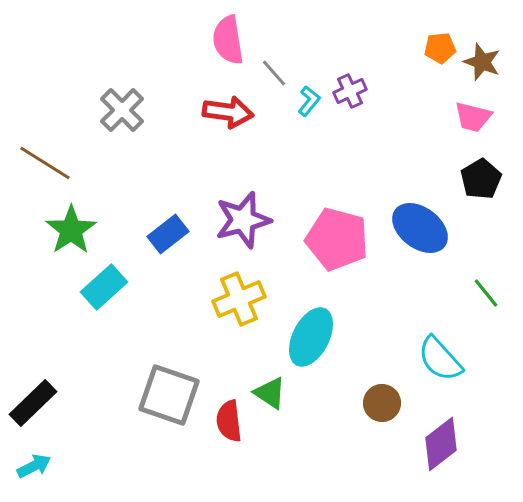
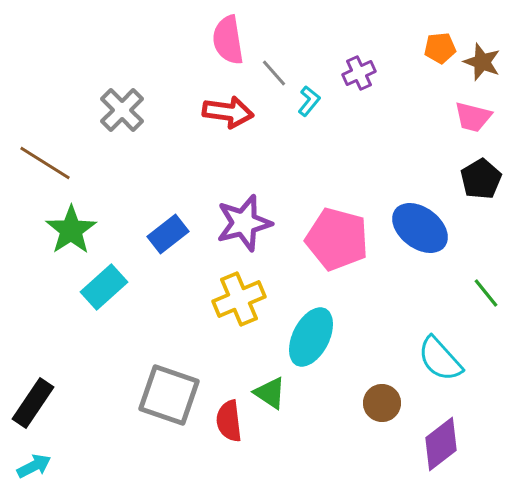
purple cross: moved 9 px right, 18 px up
purple star: moved 1 px right, 3 px down
black rectangle: rotated 12 degrees counterclockwise
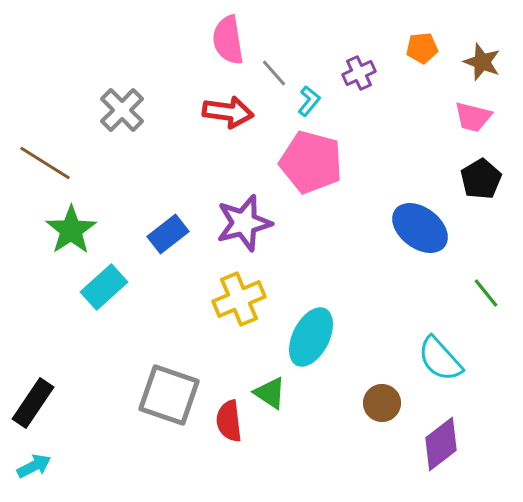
orange pentagon: moved 18 px left
pink pentagon: moved 26 px left, 77 px up
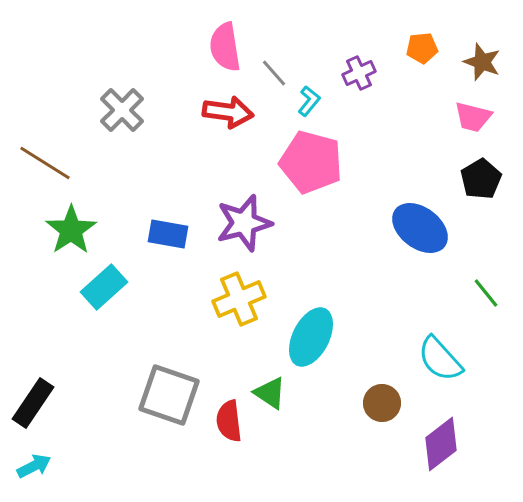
pink semicircle: moved 3 px left, 7 px down
blue rectangle: rotated 48 degrees clockwise
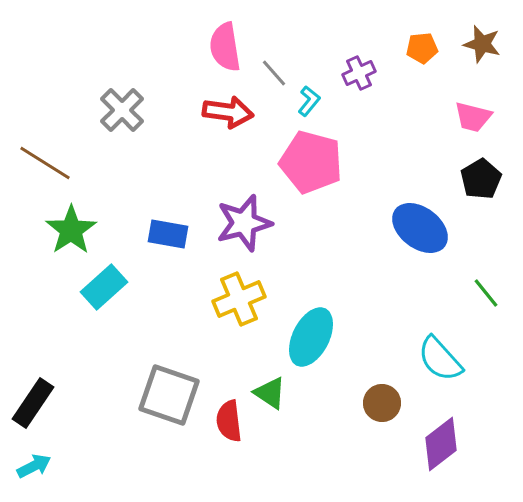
brown star: moved 18 px up; rotated 6 degrees counterclockwise
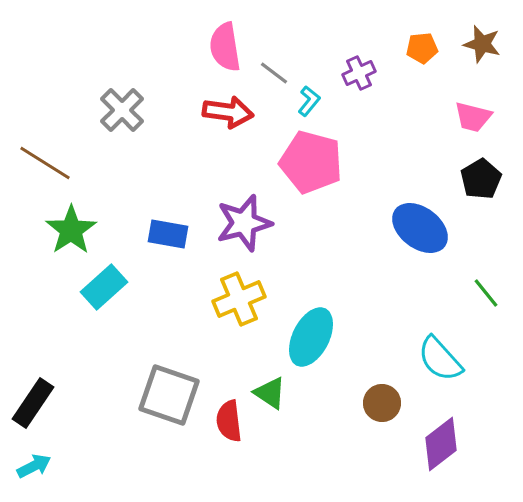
gray line: rotated 12 degrees counterclockwise
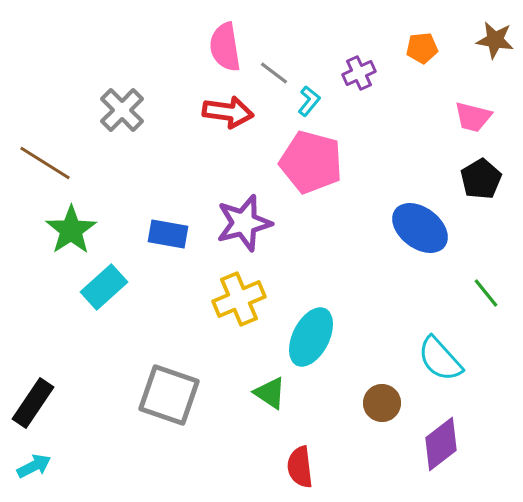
brown star: moved 13 px right, 4 px up; rotated 6 degrees counterclockwise
red semicircle: moved 71 px right, 46 px down
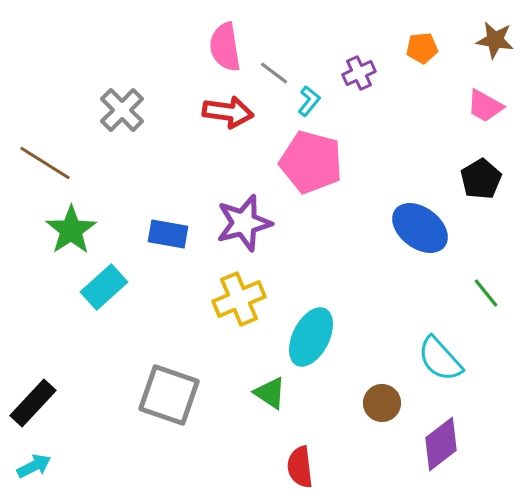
pink trapezoid: moved 12 px right, 11 px up; rotated 15 degrees clockwise
black rectangle: rotated 9 degrees clockwise
